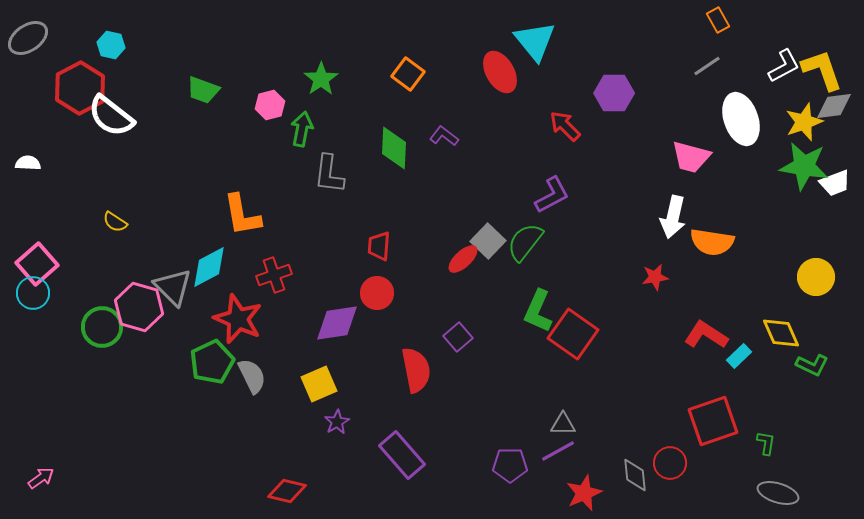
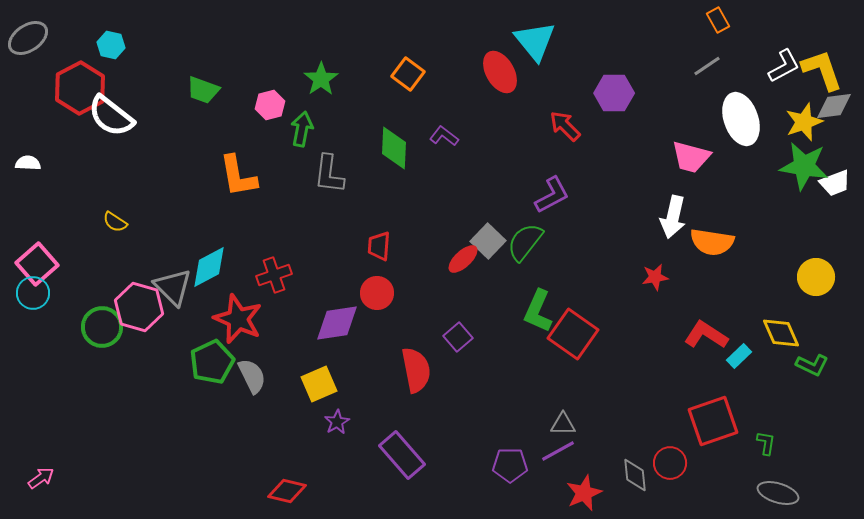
orange L-shape at (242, 215): moved 4 px left, 39 px up
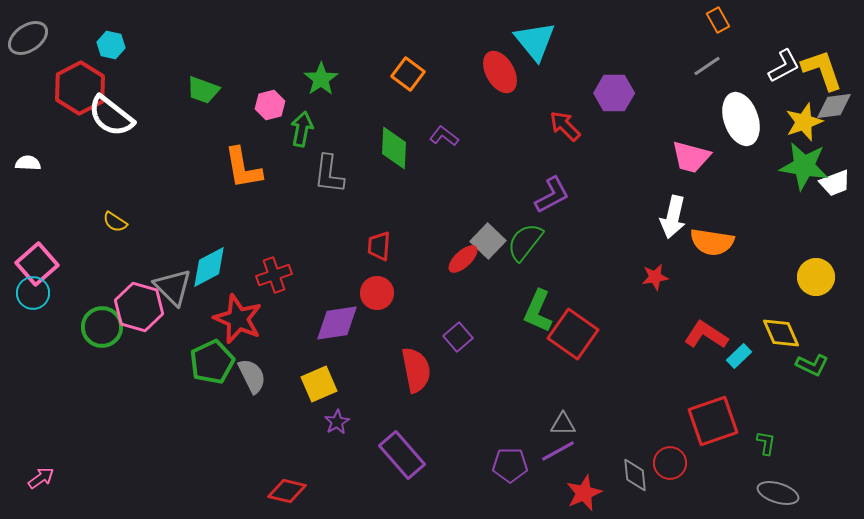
orange L-shape at (238, 176): moved 5 px right, 8 px up
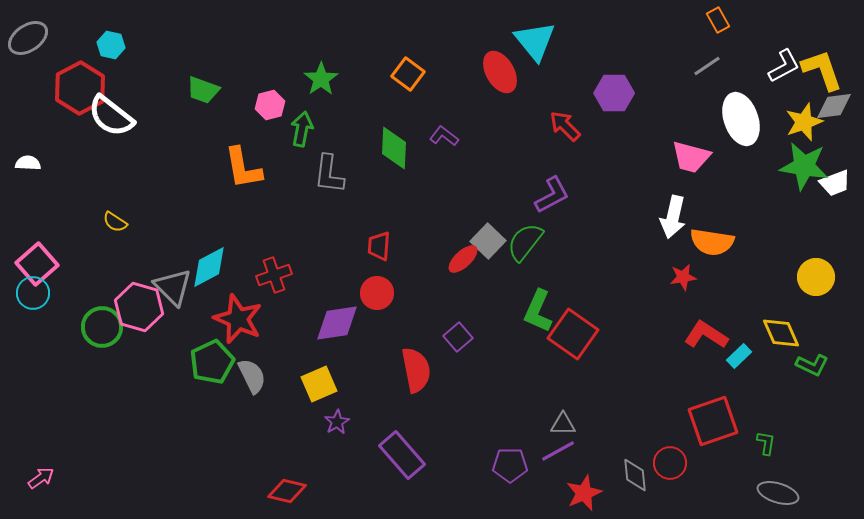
red star at (655, 277): moved 28 px right
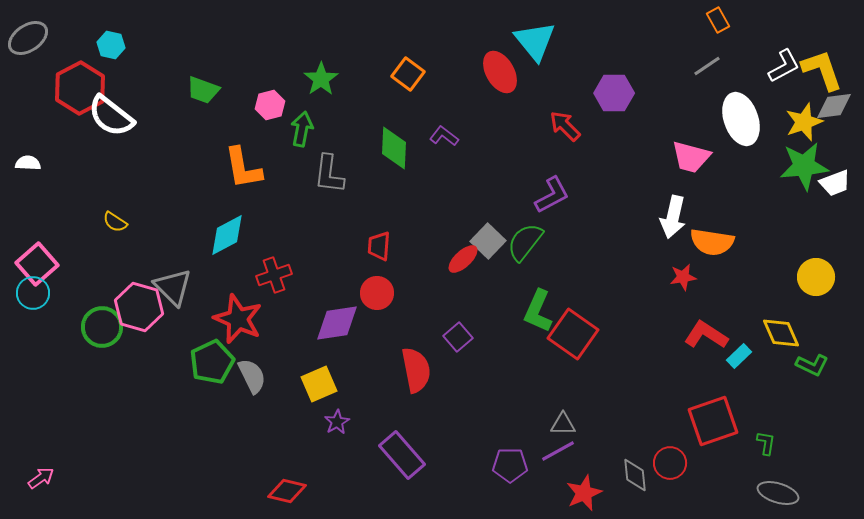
green star at (804, 166): rotated 15 degrees counterclockwise
cyan diamond at (209, 267): moved 18 px right, 32 px up
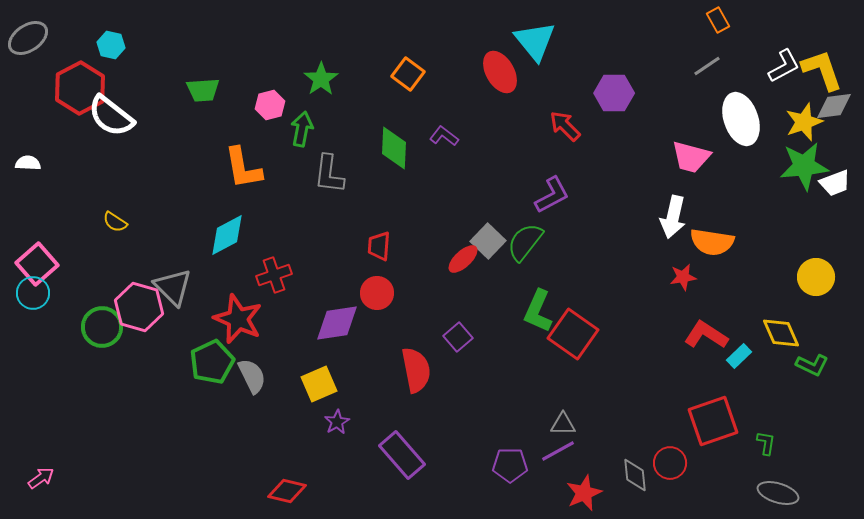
green trapezoid at (203, 90): rotated 24 degrees counterclockwise
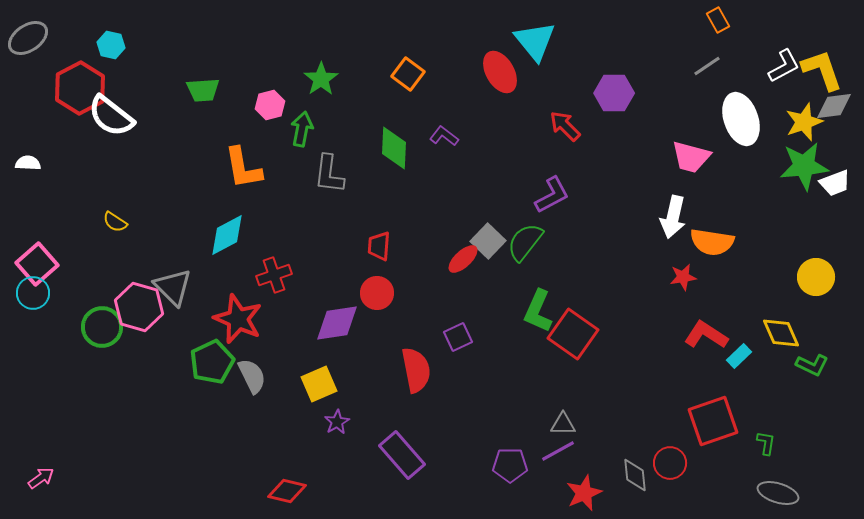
purple square at (458, 337): rotated 16 degrees clockwise
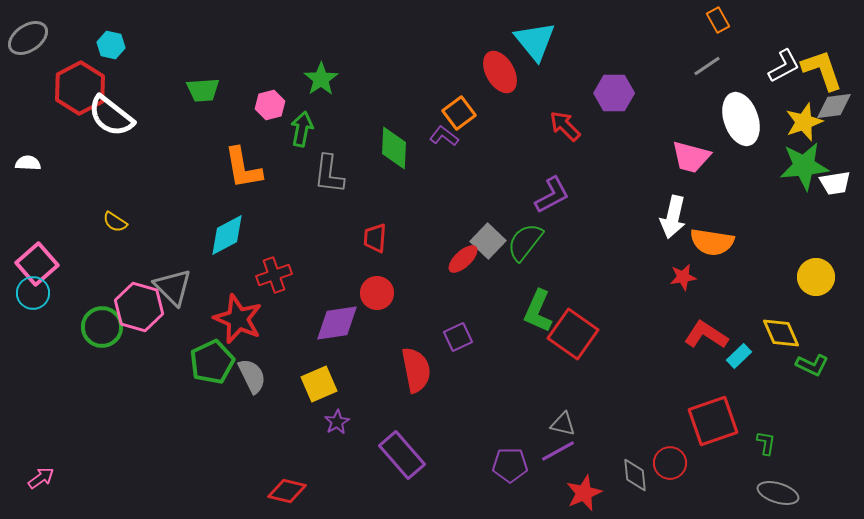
orange square at (408, 74): moved 51 px right, 39 px down; rotated 16 degrees clockwise
white trapezoid at (835, 183): rotated 12 degrees clockwise
red trapezoid at (379, 246): moved 4 px left, 8 px up
gray triangle at (563, 424): rotated 12 degrees clockwise
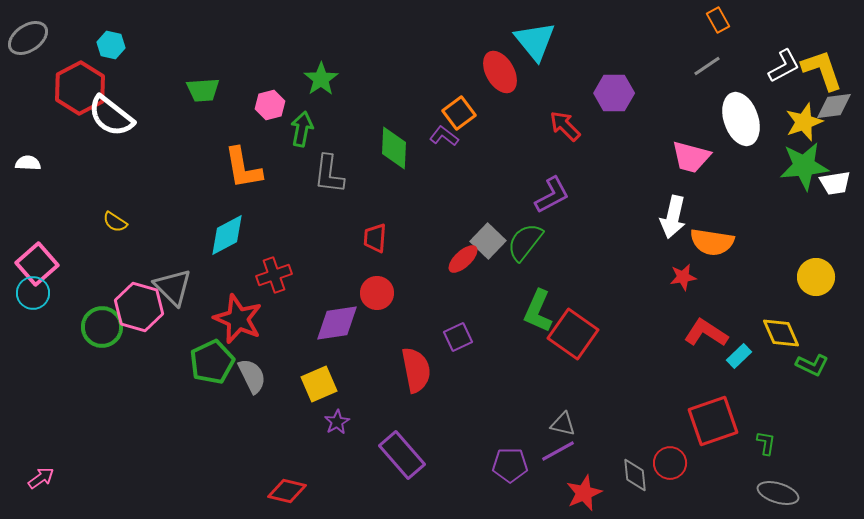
red L-shape at (706, 335): moved 2 px up
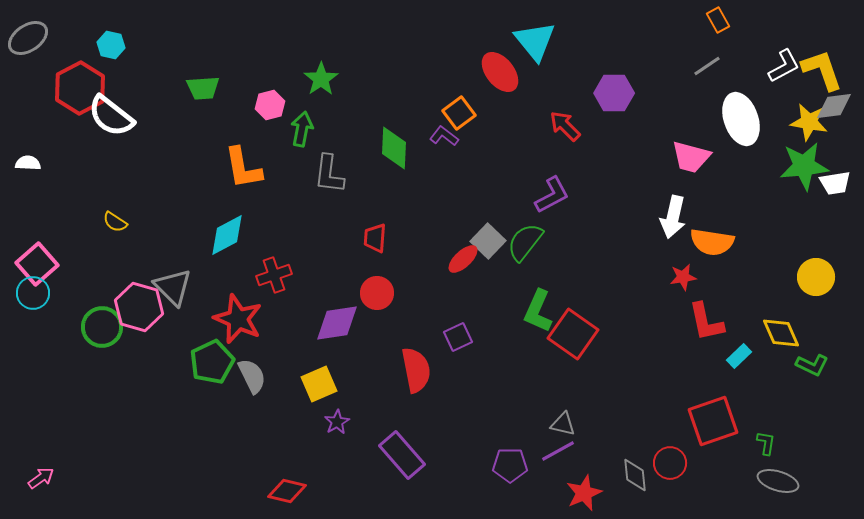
red ellipse at (500, 72): rotated 9 degrees counterclockwise
green trapezoid at (203, 90): moved 2 px up
yellow star at (804, 122): moved 5 px right; rotated 30 degrees clockwise
red L-shape at (706, 333): moved 11 px up; rotated 135 degrees counterclockwise
gray ellipse at (778, 493): moved 12 px up
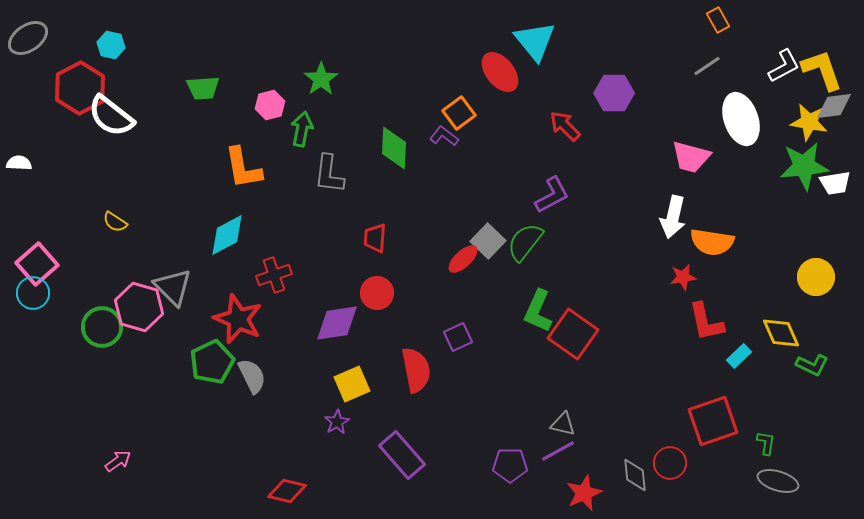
white semicircle at (28, 163): moved 9 px left
yellow square at (319, 384): moved 33 px right
pink arrow at (41, 478): moved 77 px right, 17 px up
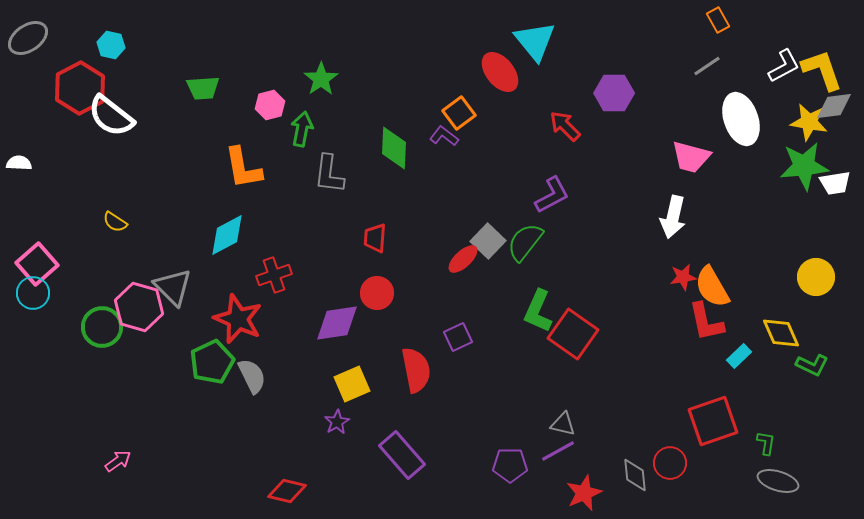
orange semicircle at (712, 242): moved 45 px down; rotated 51 degrees clockwise
